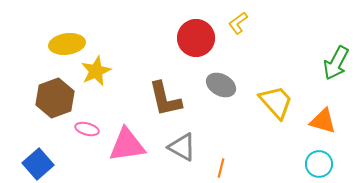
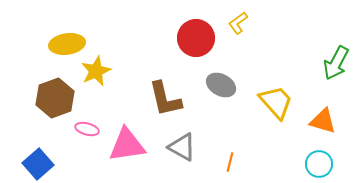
orange line: moved 9 px right, 6 px up
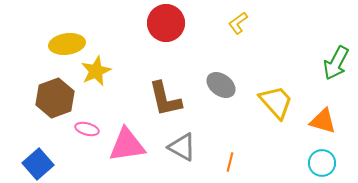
red circle: moved 30 px left, 15 px up
gray ellipse: rotated 8 degrees clockwise
cyan circle: moved 3 px right, 1 px up
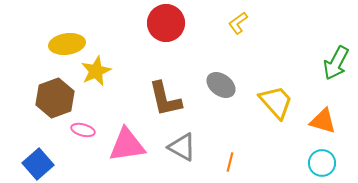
pink ellipse: moved 4 px left, 1 px down
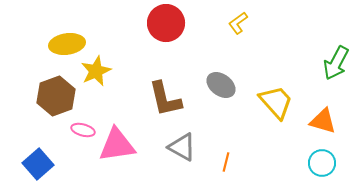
brown hexagon: moved 1 px right, 2 px up
pink triangle: moved 10 px left
orange line: moved 4 px left
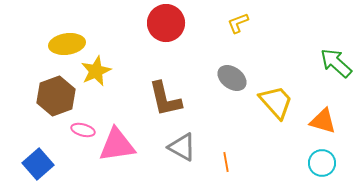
yellow L-shape: rotated 15 degrees clockwise
green arrow: rotated 104 degrees clockwise
gray ellipse: moved 11 px right, 7 px up
orange line: rotated 24 degrees counterclockwise
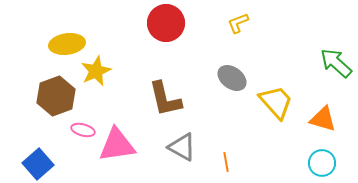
orange triangle: moved 2 px up
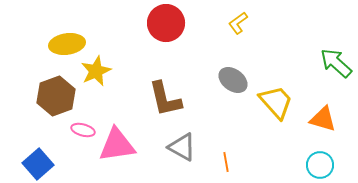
yellow L-shape: rotated 15 degrees counterclockwise
gray ellipse: moved 1 px right, 2 px down
cyan circle: moved 2 px left, 2 px down
